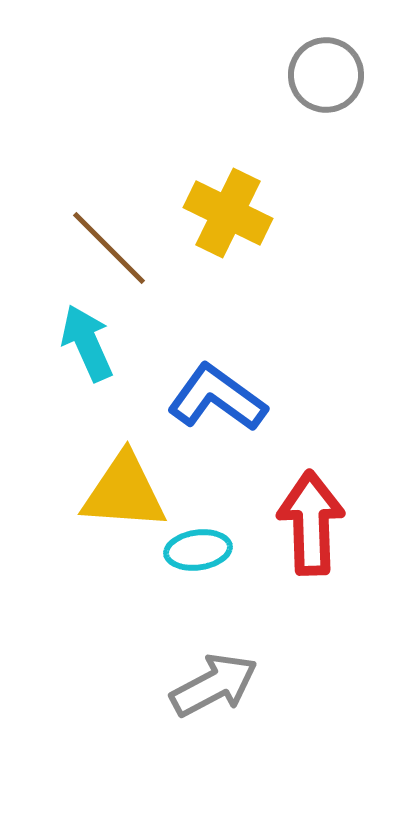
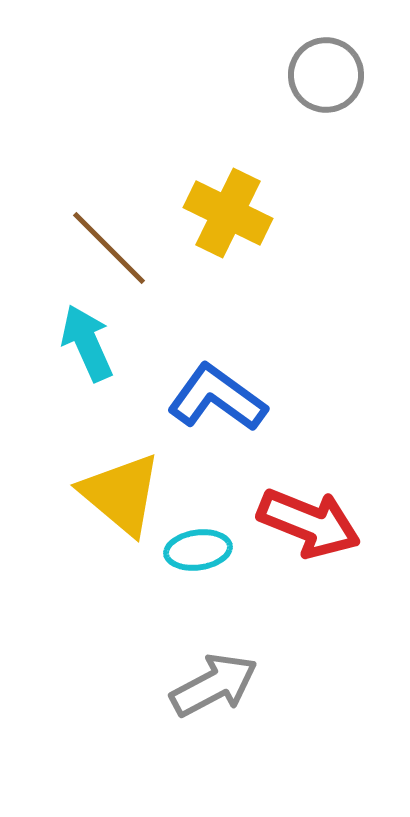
yellow triangle: moved 3 px left, 2 px down; rotated 36 degrees clockwise
red arrow: moved 2 px left; rotated 114 degrees clockwise
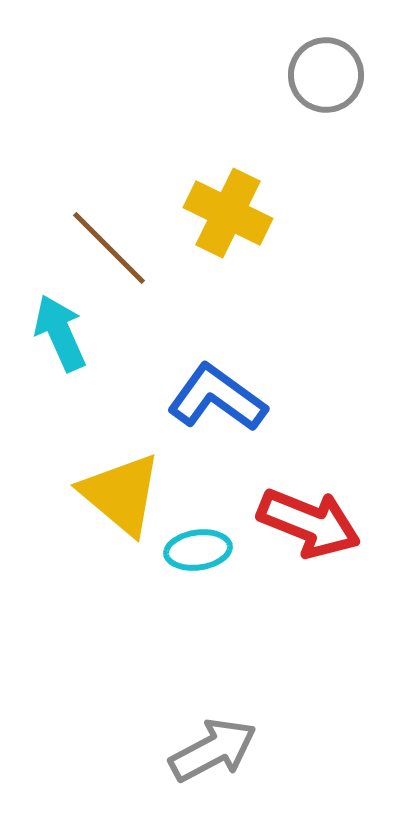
cyan arrow: moved 27 px left, 10 px up
gray arrow: moved 1 px left, 65 px down
